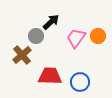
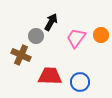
black arrow: rotated 18 degrees counterclockwise
orange circle: moved 3 px right, 1 px up
brown cross: moved 1 px left; rotated 24 degrees counterclockwise
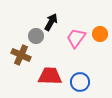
orange circle: moved 1 px left, 1 px up
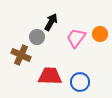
gray circle: moved 1 px right, 1 px down
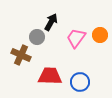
orange circle: moved 1 px down
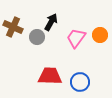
brown cross: moved 8 px left, 28 px up
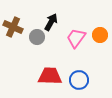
blue circle: moved 1 px left, 2 px up
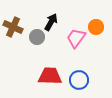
orange circle: moved 4 px left, 8 px up
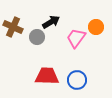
black arrow: rotated 30 degrees clockwise
red trapezoid: moved 3 px left
blue circle: moved 2 px left
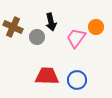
black arrow: rotated 108 degrees clockwise
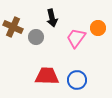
black arrow: moved 1 px right, 4 px up
orange circle: moved 2 px right, 1 px down
gray circle: moved 1 px left
